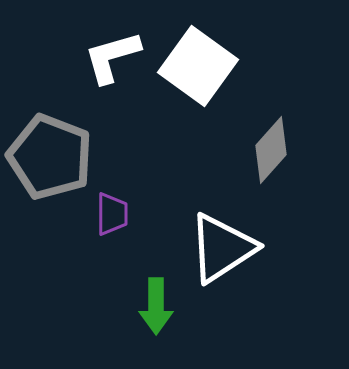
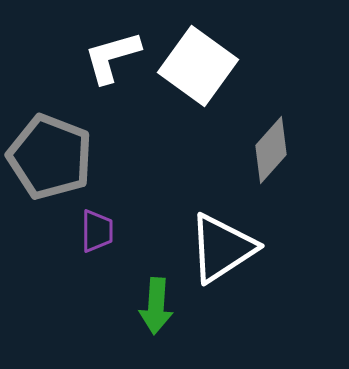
purple trapezoid: moved 15 px left, 17 px down
green arrow: rotated 4 degrees clockwise
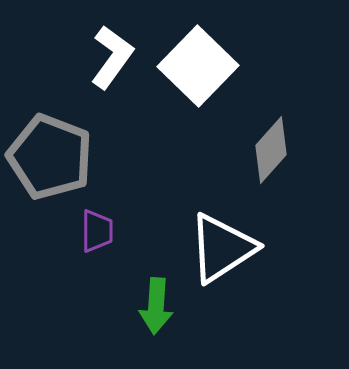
white L-shape: rotated 142 degrees clockwise
white square: rotated 8 degrees clockwise
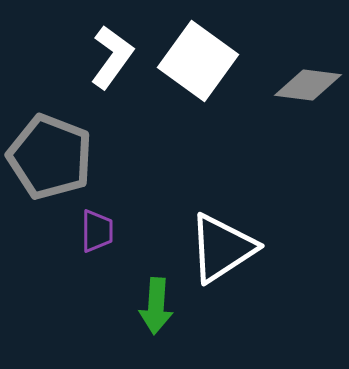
white square: moved 5 px up; rotated 8 degrees counterclockwise
gray diamond: moved 37 px right, 65 px up; rotated 56 degrees clockwise
